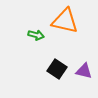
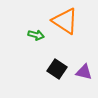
orange triangle: rotated 20 degrees clockwise
purple triangle: moved 1 px down
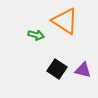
purple triangle: moved 1 px left, 2 px up
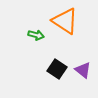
purple triangle: rotated 24 degrees clockwise
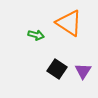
orange triangle: moved 4 px right, 2 px down
purple triangle: moved 1 px down; rotated 24 degrees clockwise
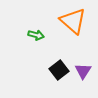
orange triangle: moved 4 px right, 2 px up; rotated 8 degrees clockwise
black square: moved 2 px right, 1 px down; rotated 18 degrees clockwise
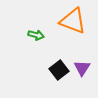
orange triangle: rotated 20 degrees counterclockwise
purple triangle: moved 1 px left, 3 px up
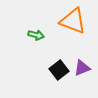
purple triangle: rotated 36 degrees clockwise
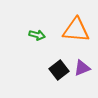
orange triangle: moved 3 px right, 9 px down; rotated 16 degrees counterclockwise
green arrow: moved 1 px right
